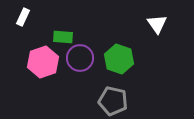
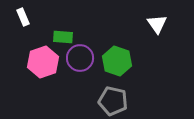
white rectangle: rotated 48 degrees counterclockwise
green hexagon: moved 2 px left, 2 px down
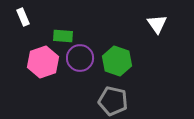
green rectangle: moved 1 px up
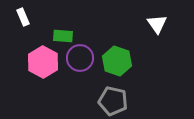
pink hexagon: rotated 12 degrees counterclockwise
